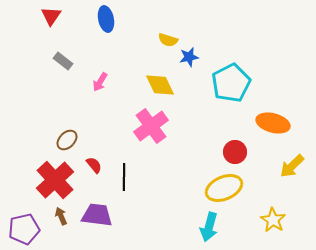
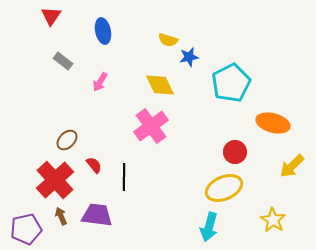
blue ellipse: moved 3 px left, 12 px down
purple pentagon: moved 2 px right
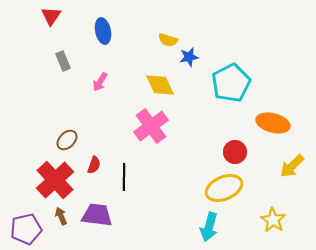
gray rectangle: rotated 30 degrees clockwise
red semicircle: rotated 60 degrees clockwise
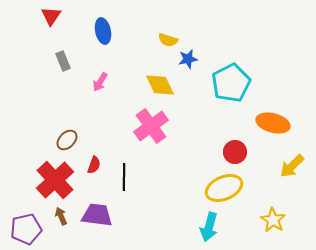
blue star: moved 1 px left, 2 px down
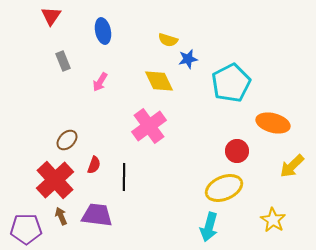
yellow diamond: moved 1 px left, 4 px up
pink cross: moved 2 px left
red circle: moved 2 px right, 1 px up
purple pentagon: rotated 12 degrees clockwise
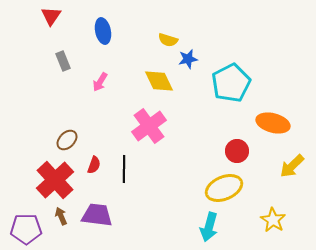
black line: moved 8 px up
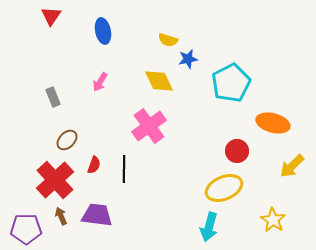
gray rectangle: moved 10 px left, 36 px down
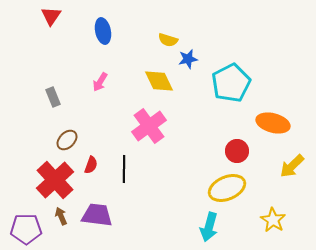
red semicircle: moved 3 px left
yellow ellipse: moved 3 px right
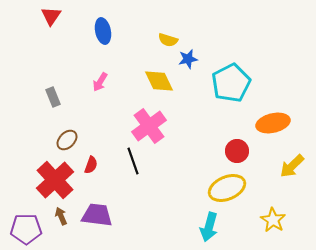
orange ellipse: rotated 28 degrees counterclockwise
black line: moved 9 px right, 8 px up; rotated 20 degrees counterclockwise
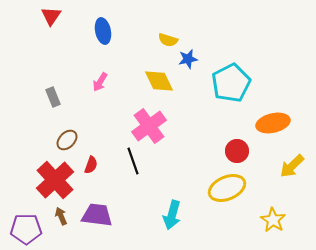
cyan arrow: moved 37 px left, 12 px up
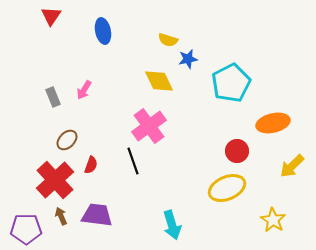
pink arrow: moved 16 px left, 8 px down
cyan arrow: moved 10 px down; rotated 32 degrees counterclockwise
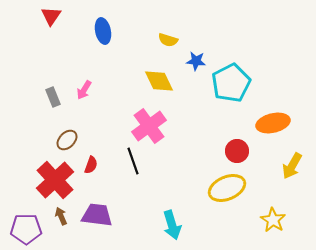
blue star: moved 8 px right, 2 px down; rotated 18 degrees clockwise
yellow arrow: rotated 16 degrees counterclockwise
